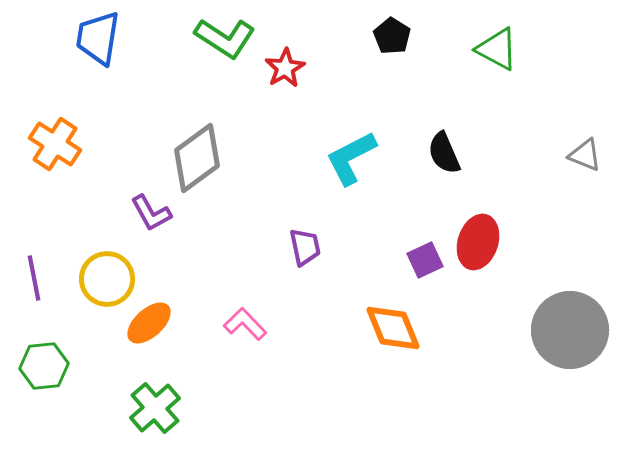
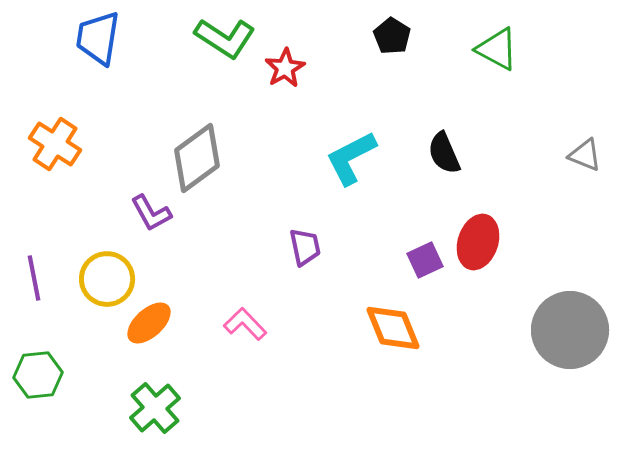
green hexagon: moved 6 px left, 9 px down
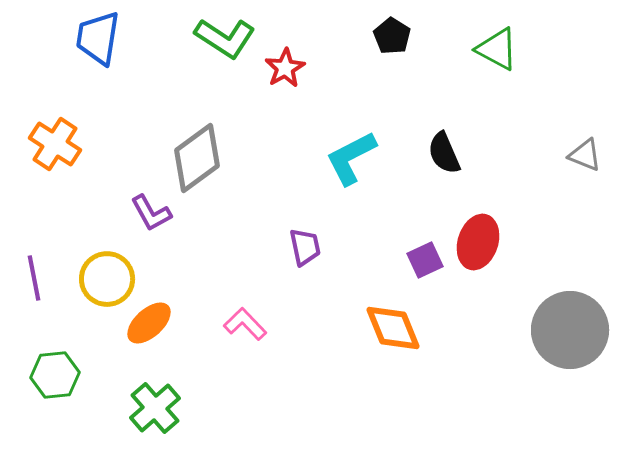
green hexagon: moved 17 px right
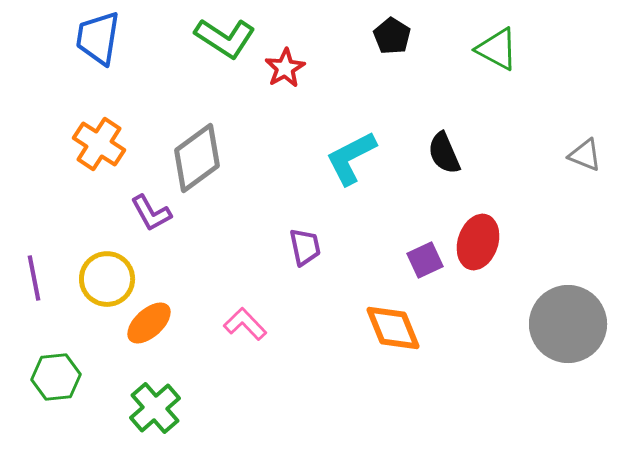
orange cross: moved 44 px right
gray circle: moved 2 px left, 6 px up
green hexagon: moved 1 px right, 2 px down
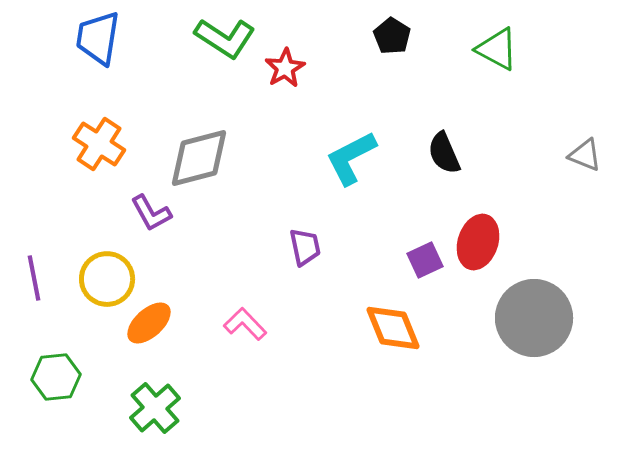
gray diamond: moved 2 px right; rotated 22 degrees clockwise
gray circle: moved 34 px left, 6 px up
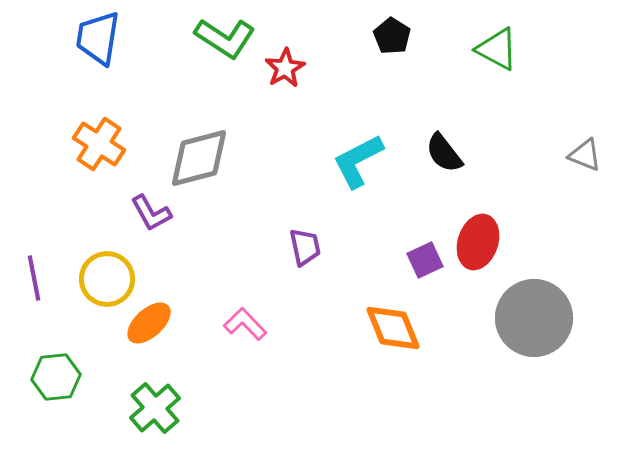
black semicircle: rotated 15 degrees counterclockwise
cyan L-shape: moved 7 px right, 3 px down
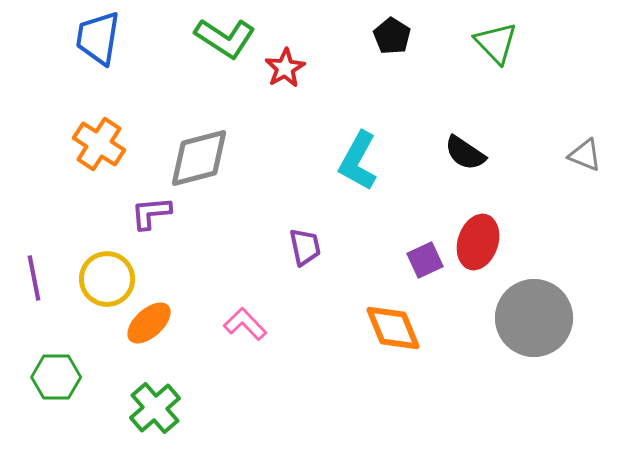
green triangle: moved 1 px left, 6 px up; rotated 18 degrees clockwise
black semicircle: moved 21 px right; rotated 18 degrees counterclockwise
cyan L-shape: rotated 34 degrees counterclockwise
purple L-shape: rotated 114 degrees clockwise
green hexagon: rotated 6 degrees clockwise
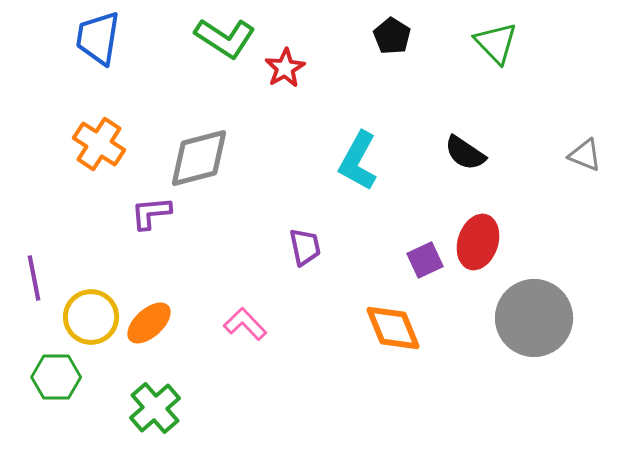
yellow circle: moved 16 px left, 38 px down
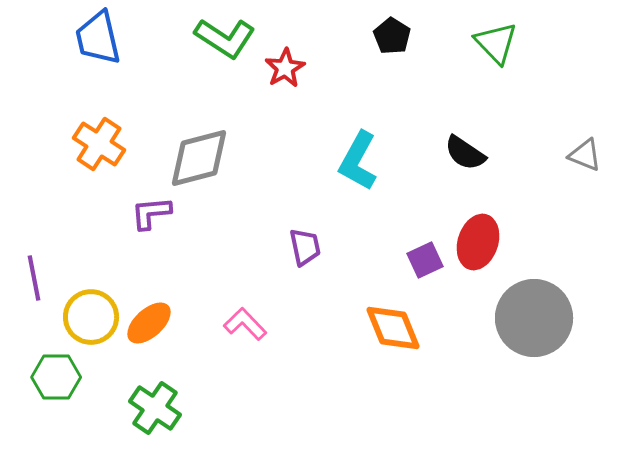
blue trapezoid: rotated 22 degrees counterclockwise
green cross: rotated 15 degrees counterclockwise
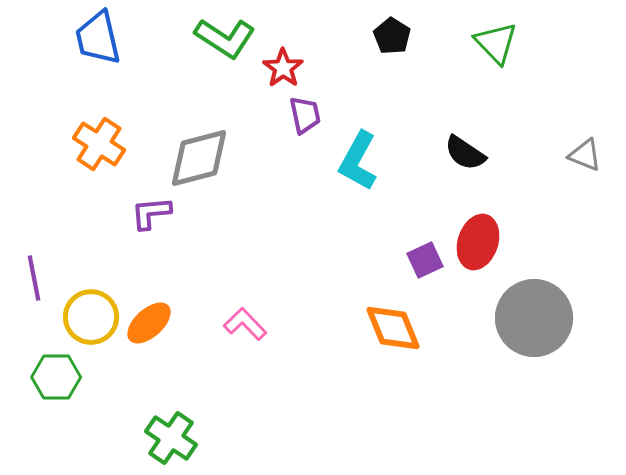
red star: moved 2 px left; rotated 6 degrees counterclockwise
purple trapezoid: moved 132 px up
green cross: moved 16 px right, 30 px down
